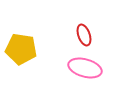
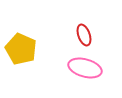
yellow pentagon: rotated 16 degrees clockwise
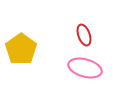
yellow pentagon: rotated 12 degrees clockwise
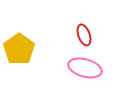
yellow pentagon: moved 2 px left
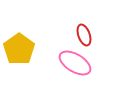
pink ellipse: moved 10 px left, 5 px up; rotated 16 degrees clockwise
